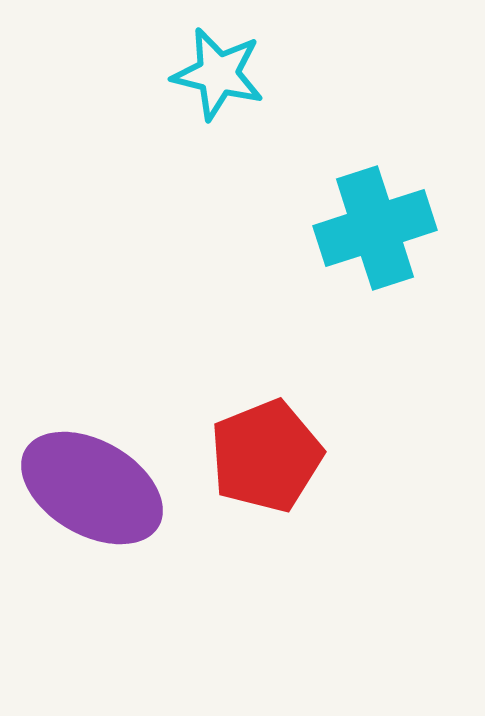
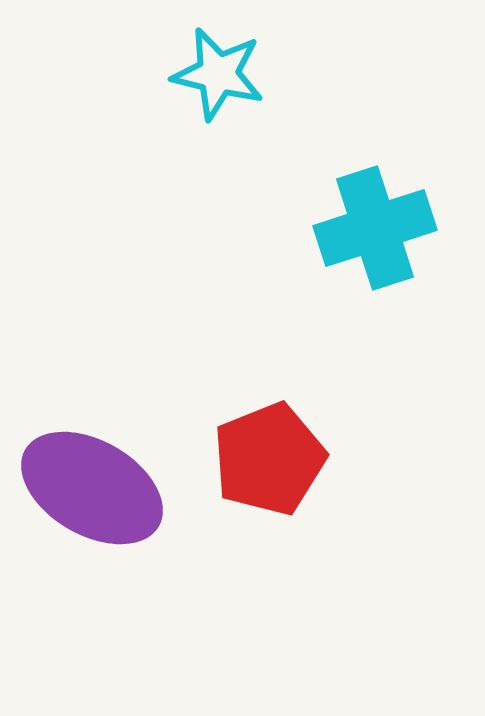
red pentagon: moved 3 px right, 3 px down
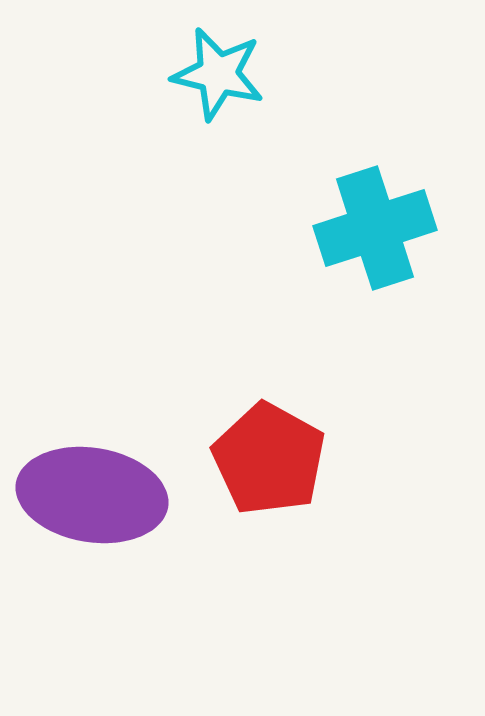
red pentagon: rotated 21 degrees counterclockwise
purple ellipse: moved 7 px down; rotated 21 degrees counterclockwise
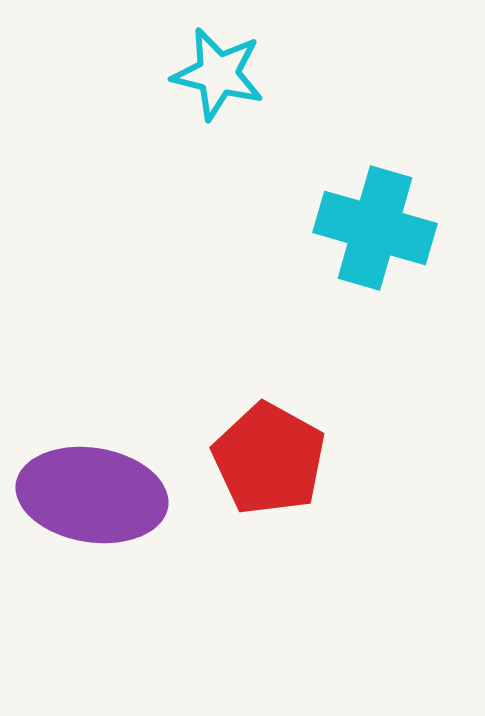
cyan cross: rotated 34 degrees clockwise
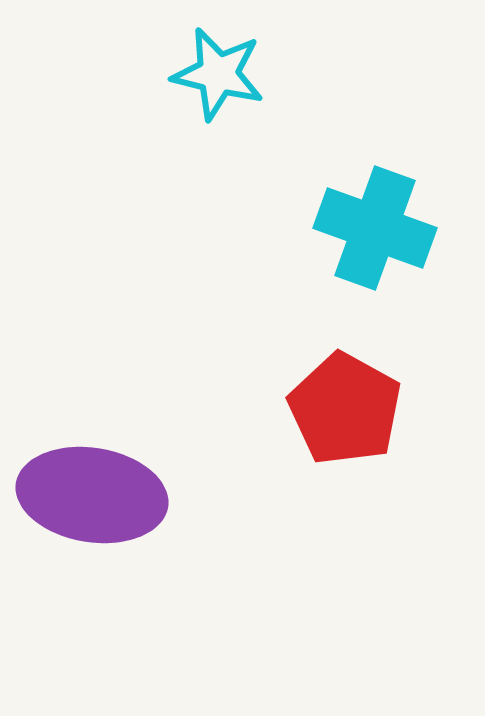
cyan cross: rotated 4 degrees clockwise
red pentagon: moved 76 px right, 50 px up
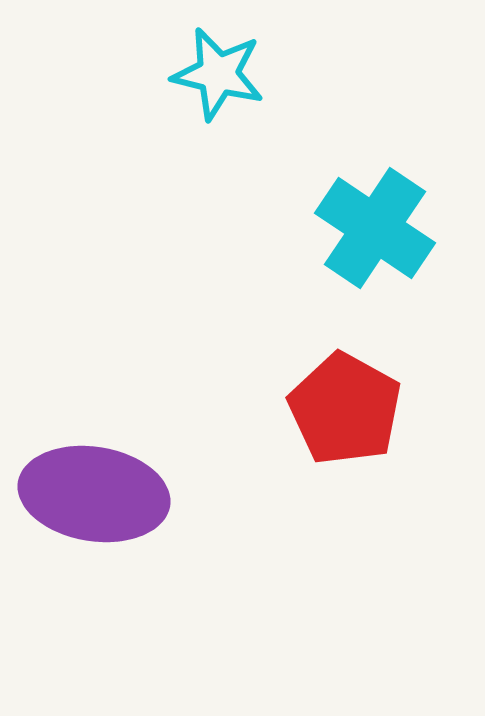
cyan cross: rotated 14 degrees clockwise
purple ellipse: moved 2 px right, 1 px up
